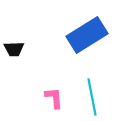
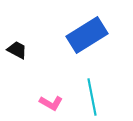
black trapezoid: moved 3 px right, 1 px down; rotated 150 degrees counterclockwise
pink L-shape: moved 3 px left, 5 px down; rotated 125 degrees clockwise
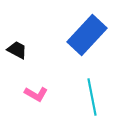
blue rectangle: rotated 15 degrees counterclockwise
pink L-shape: moved 15 px left, 9 px up
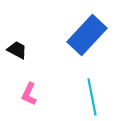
pink L-shape: moved 7 px left; rotated 85 degrees clockwise
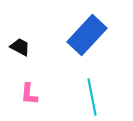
black trapezoid: moved 3 px right, 3 px up
pink L-shape: rotated 20 degrees counterclockwise
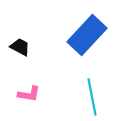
pink L-shape: rotated 85 degrees counterclockwise
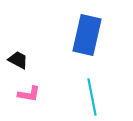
blue rectangle: rotated 30 degrees counterclockwise
black trapezoid: moved 2 px left, 13 px down
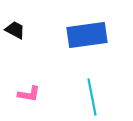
blue rectangle: rotated 69 degrees clockwise
black trapezoid: moved 3 px left, 30 px up
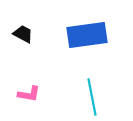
black trapezoid: moved 8 px right, 4 px down
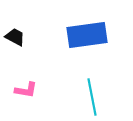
black trapezoid: moved 8 px left, 3 px down
pink L-shape: moved 3 px left, 4 px up
